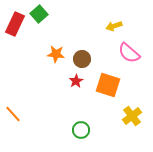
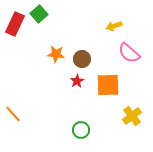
red star: moved 1 px right
orange square: rotated 20 degrees counterclockwise
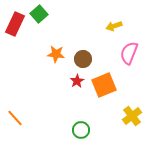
pink semicircle: rotated 70 degrees clockwise
brown circle: moved 1 px right
orange square: moved 4 px left; rotated 20 degrees counterclockwise
orange line: moved 2 px right, 4 px down
